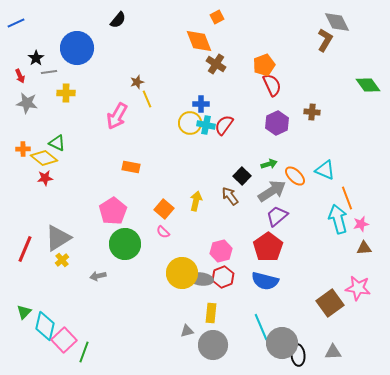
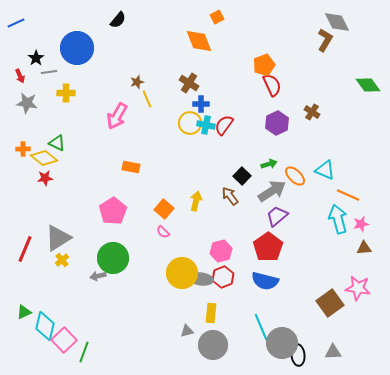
brown cross at (216, 64): moved 27 px left, 19 px down
brown cross at (312, 112): rotated 28 degrees clockwise
orange line at (347, 198): moved 1 px right, 3 px up; rotated 45 degrees counterclockwise
green circle at (125, 244): moved 12 px left, 14 px down
green triangle at (24, 312): rotated 21 degrees clockwise
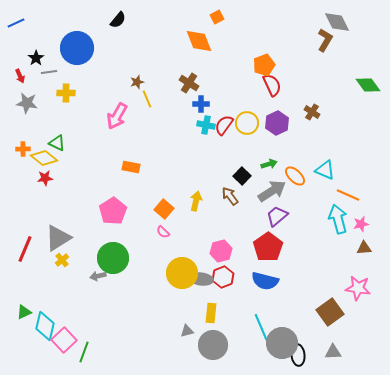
yellow circle at (190, 123): moved 57 px right
brown square at (330, 303): moved 9 px down
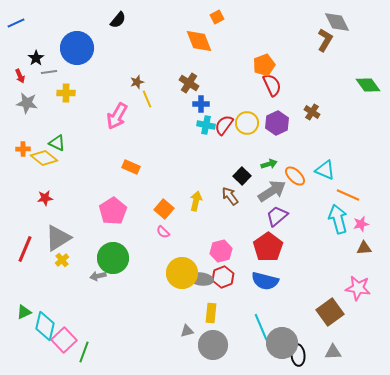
orange rectangle at (131, 167): rotated 12 degrees clockwise
red star at (45, 178): moved 20 px down
